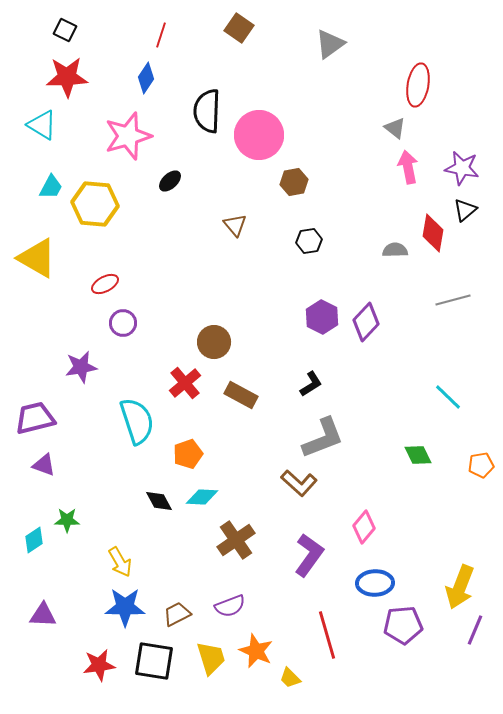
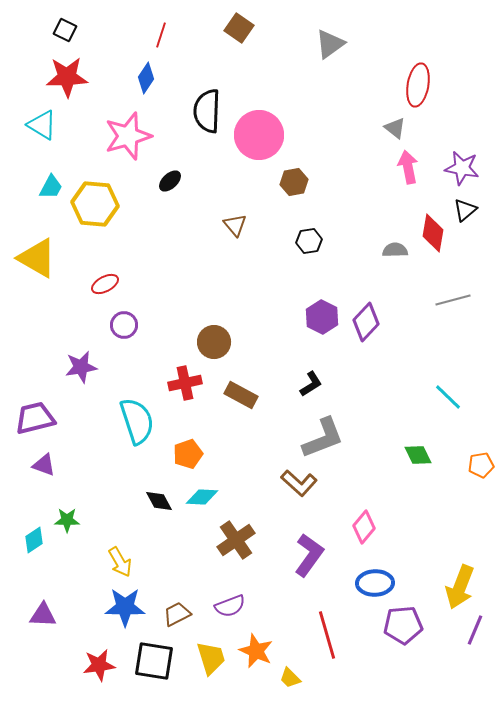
purple circle at (123, 323): moved 1 px right, 2 px down
red cross at (185, 383): rotated 28 degrees clockwise
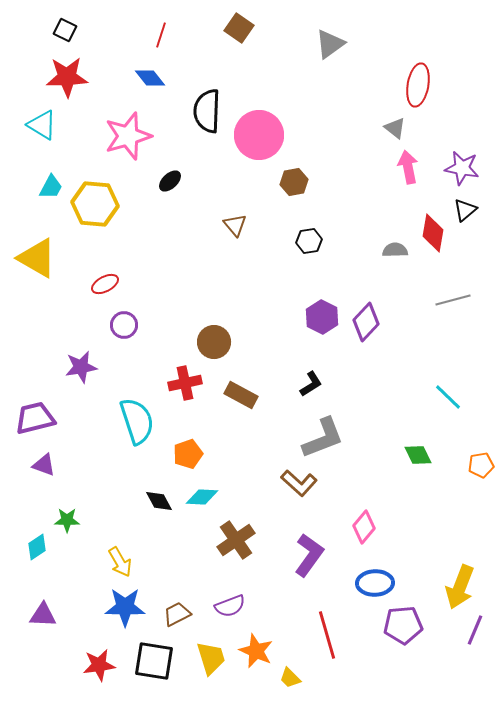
blue diamond at (146, 78): moved 4 px right; rotated 72 degrees counterclockwise
cyan diamond at (34, 540): moved 3 px right, 7 px down
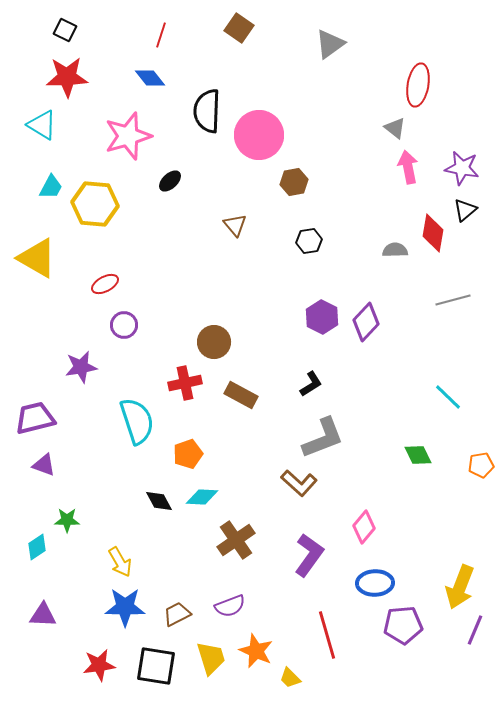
black square at (154, 661): moved 2 px right, 5 px down
